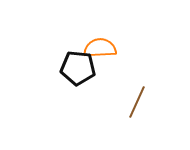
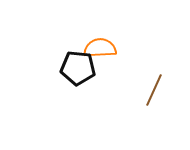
brown line: moved 17 px right, 12 px up
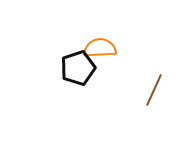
black pentagon: rotated 24 degrees counterclockwise
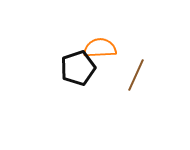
brown line: moved 18 px left, 15 px up
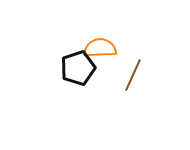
brown line: moved 3 px left
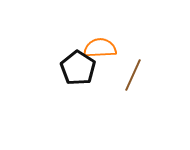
black pentagon: rotated 20 degrees counterclockwise
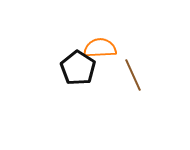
brown line: rotated 48 degrees counterclockwise
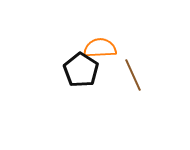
black pentagon: moved 3 px right, 2 px down
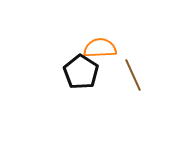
black pentagon: moved 2 px down
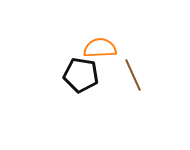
black pentagon: moved 3 px down; rotated 24 degrees counterclockwise
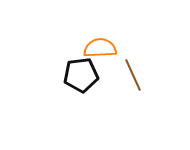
black pentagon: rotated 16 degrees counterclockwise
